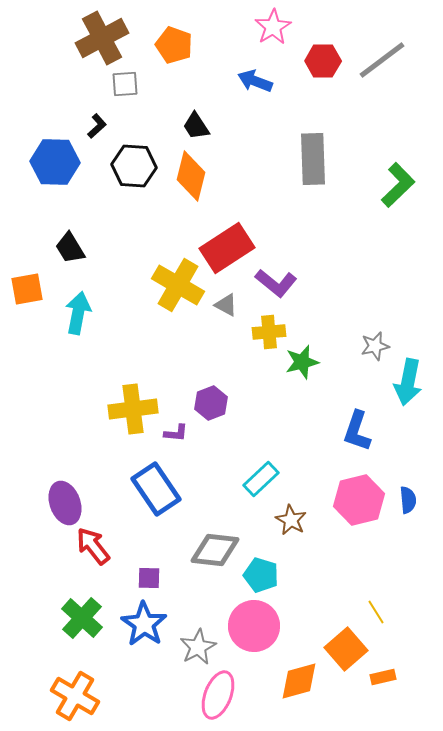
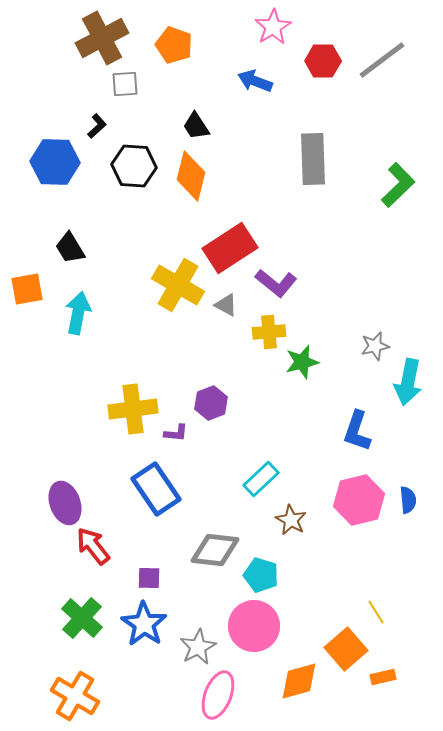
red rectangle at (227, 248): moved 3 px right
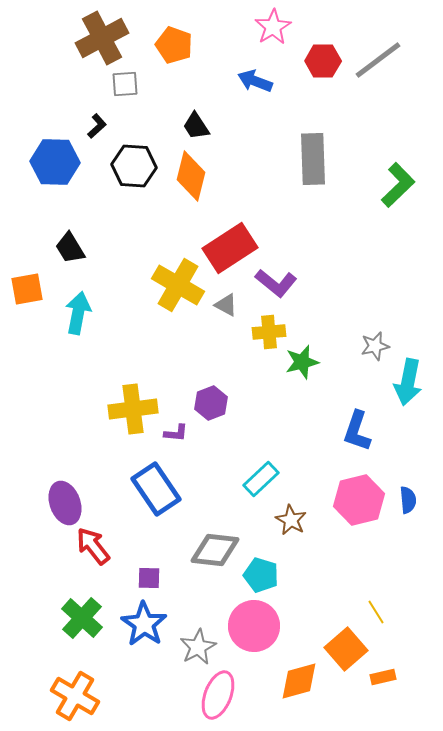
gray line at (382, 60): moved 4 px left
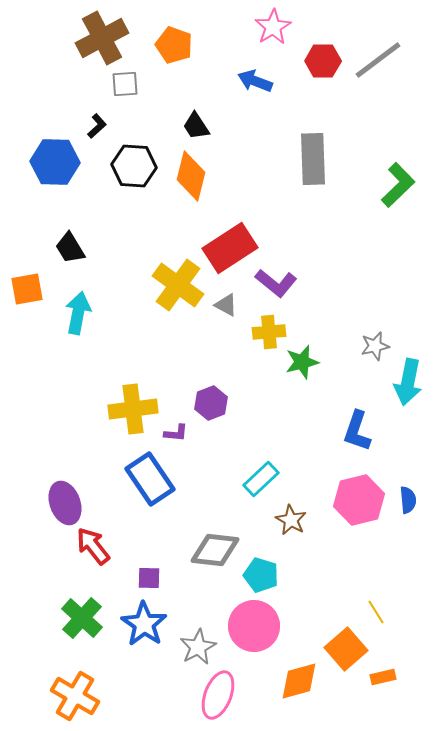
yellow cross at (178, 285): rotated 6 degrees clockwise
blue rectangle at (156, 489): moved 6 px left, 10 px up
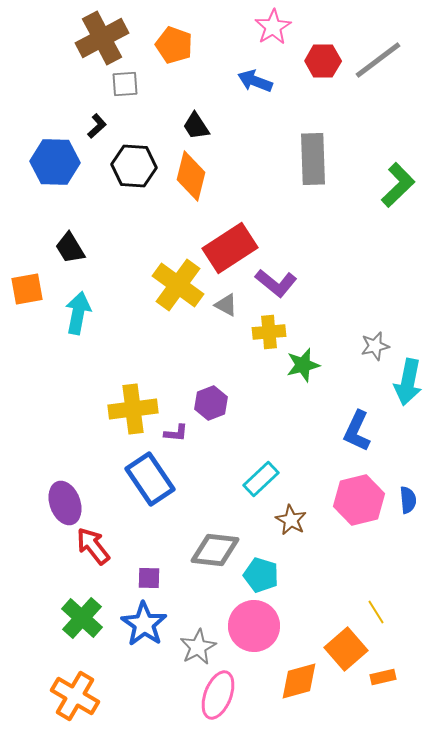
green star at (302, 362): moved 1 px right, 3 px down
blue L-shape at (357, 431): rotated 6 degrees clockwise
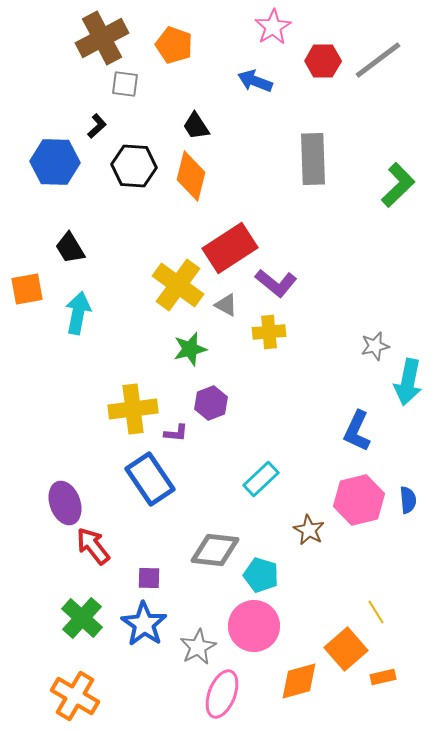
gray square at (125, 84): rotated 12 degrees clockwise
green star at (303, 365): moved 113 px left, 16 px up
brown star at (291, 520): moved 18 px right, 10 px down
pink ellipse at (218, 695): moved 4 px right, 1 px up
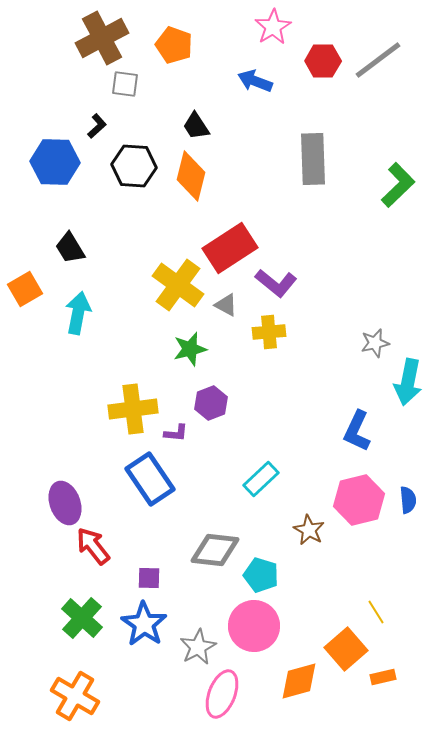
orange square at (27, 289): moved 2 px left; rotated 20 degrees counterclockwise
gray star at (375, 346): moved 3 px up
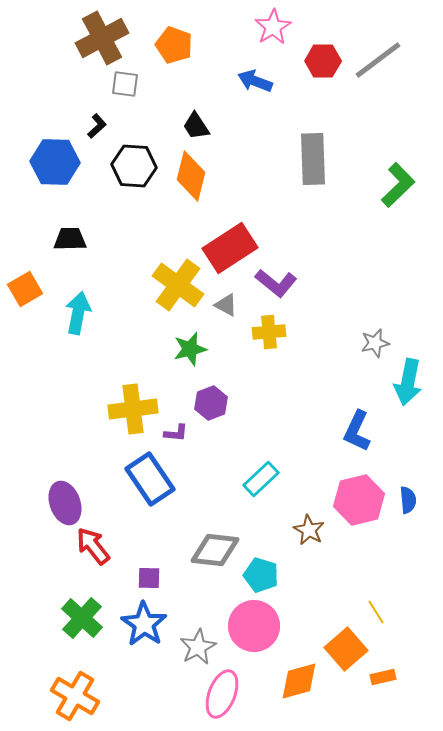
black trapezoid at (70, 248): moved 9 px up; rotated 120 degrees clockwise
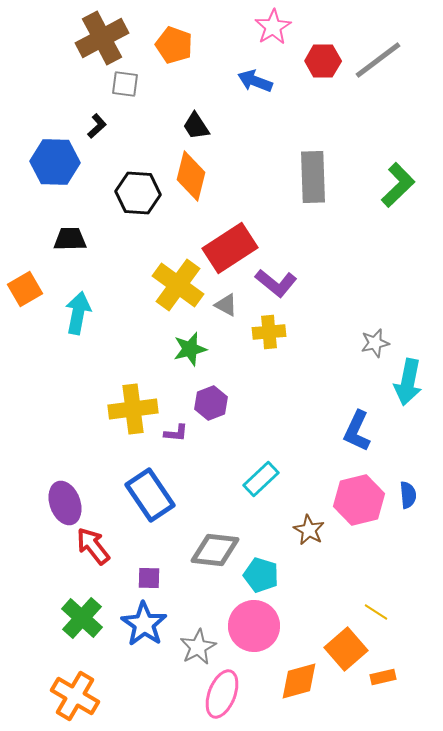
gray rectangle at (313, 159): moved 18 px down
black hexagon at (134, 166): moved 4 px right, 27 px down
blue rectangle at (150, 479): moved 16 px down
blue semicircle at (408, 500): moved 5 px up
yellow line at (376, 612): rotated 25 degrees counterclockwise
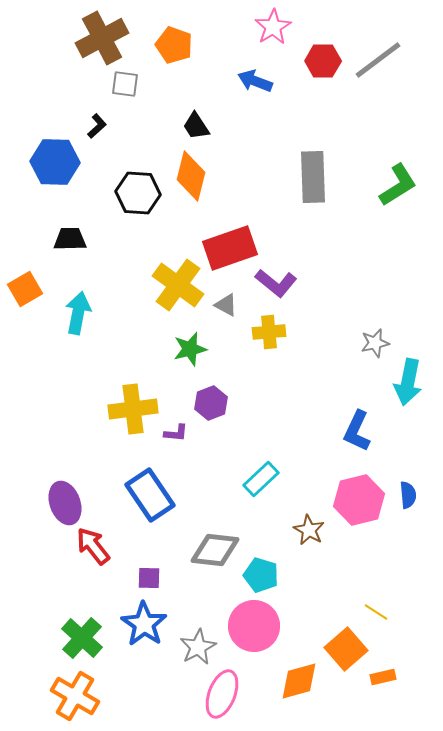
green L-shape at (398, 185): rotated 12 degrees clockwise
red rectangle at (230, 248): rotated 14 degrees clockwise
green cross at (82, 618): moved 20 px down
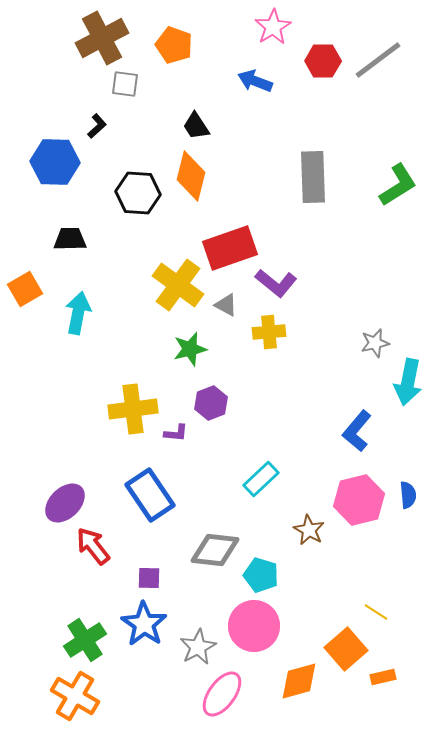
blue L-shape at (357, 431): rotated 15 degrees clockwise
purple ellipse at (65, 503): rotated 66 degrees clockwise
green cross at (82, 638): moved 3 px right, 2 px down; rotated 15 degrees clockwise
pink ellipse at (222, 694): rotated 15 degrees clockwise
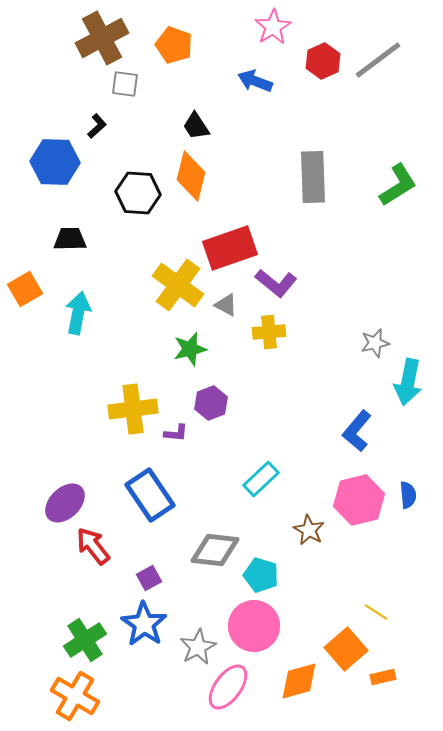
red hexagon at (323, 61): rotated 24 degrees counterclockwise
purple square at (149, 578): rotated 30 degrees counterclockwise
pink ellipse at (222, 694): moved 6 px right, 7 px up
